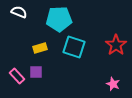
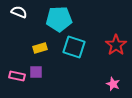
pink rectangle: rotated 35 degrees counterclockwise
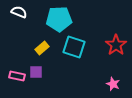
yellow rectangle: moved 2 px right; rotated 24 degrees counterclockwise
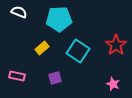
cyan square: moved 4 px right, 4 px down; rotated 15 degrees clockwise
purple square: moved 19 px right, 6 px down; rotated 16 degrees counterclockwise
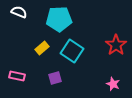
cyan square: moved 6 px left
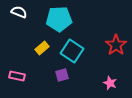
purple square: moved 7 px right, 3 px up
pink star: moved 3 px left, 1 px up
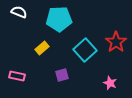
red star: moved 3 px up
cyan square: moved 13 px right, 1 px up; rotated 15 degrees clockwise
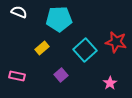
red star: rotated 25 degrees counterclockwise
purple square: moved 1 px left; rotated 24 degrees counterclockwise
pink star: rotated 16 degrees clockwise
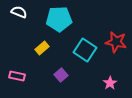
cyan square: rotated 15 degrees counterclockwise
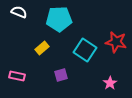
purple square: rotated 24 degrees clockwise
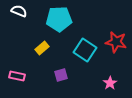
white semicircle: moved 1 px up
